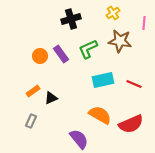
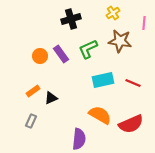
red line: moved 1 px left, 1 px up
purple semicircle: rotated 45 degrees clockwise
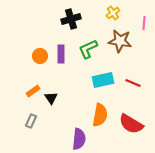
purple rectangle: rotated 36 degrees clockwise
black triangle: rotated 40 degrees counterclockwise
orange semicircle: rotated 70 degrees clockwise
red semicircle: rotated 55 degrees clockwise
